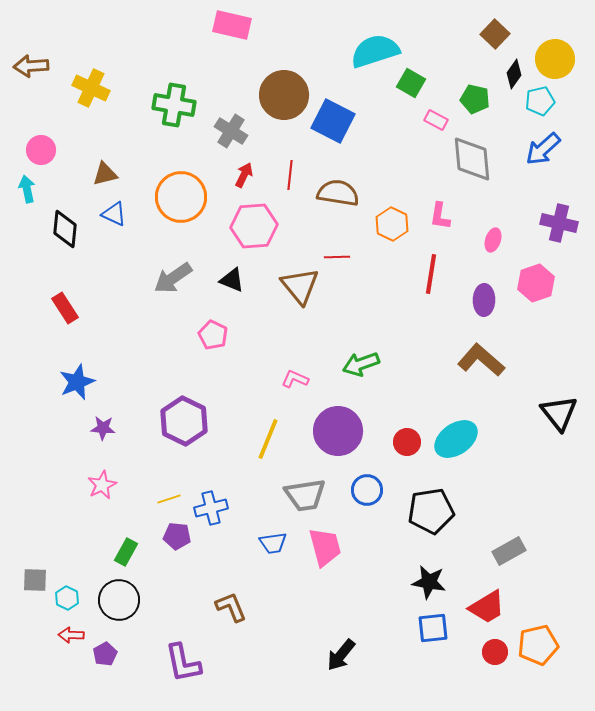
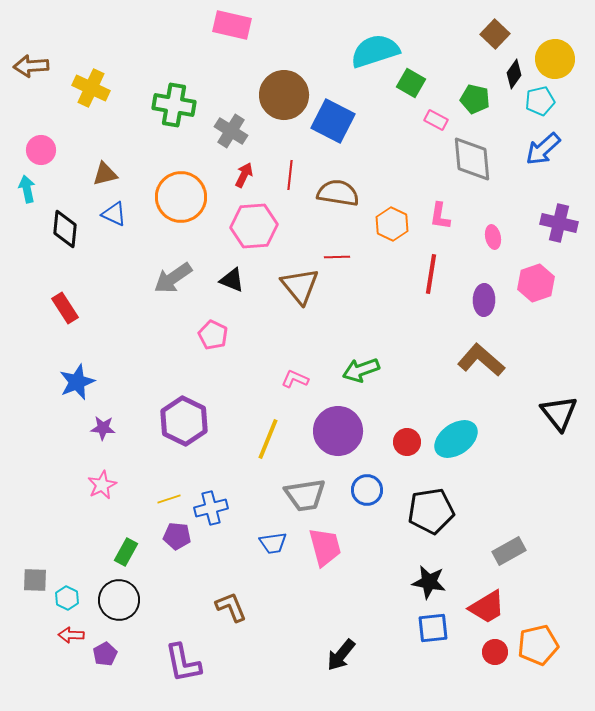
pink ellipse at (493, 240): moved 3 px up; rotated 30 degrees counterclockwise
green arrow at (361, 364): moved 6 px down
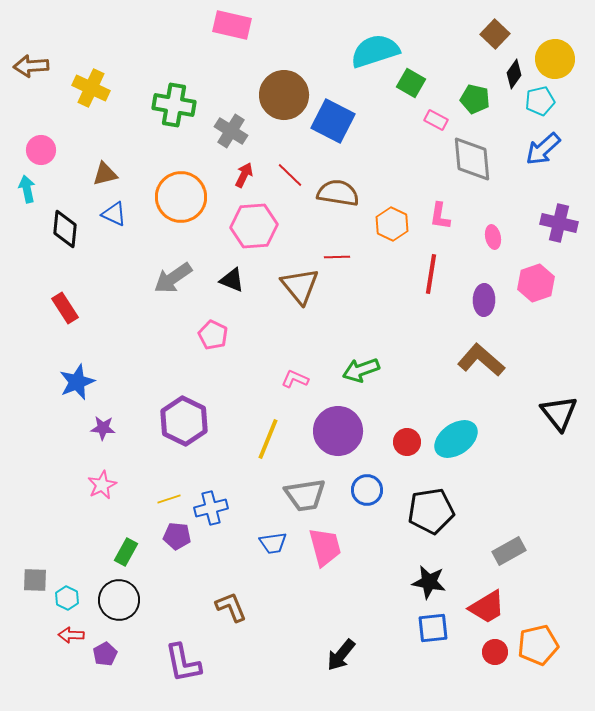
red line at (290, 175): rotated 52 degrees counterclockwise
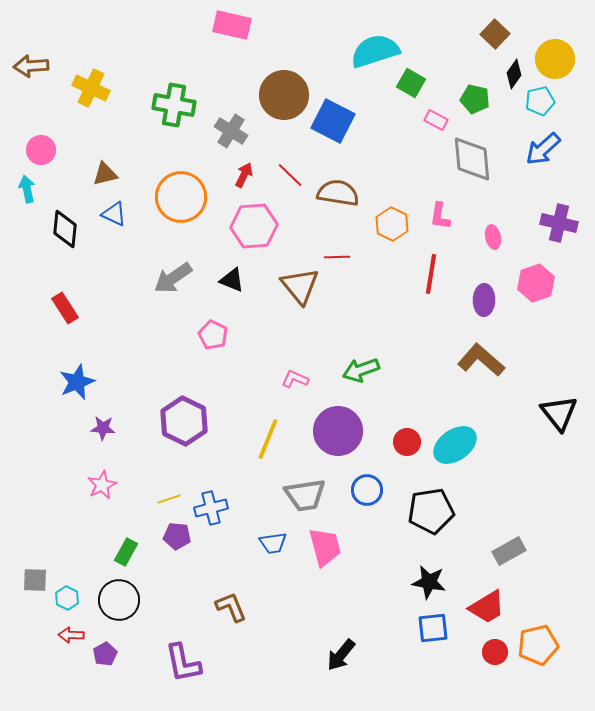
cyan ellipse at (456, 439): moved 1 px left, 6 px down
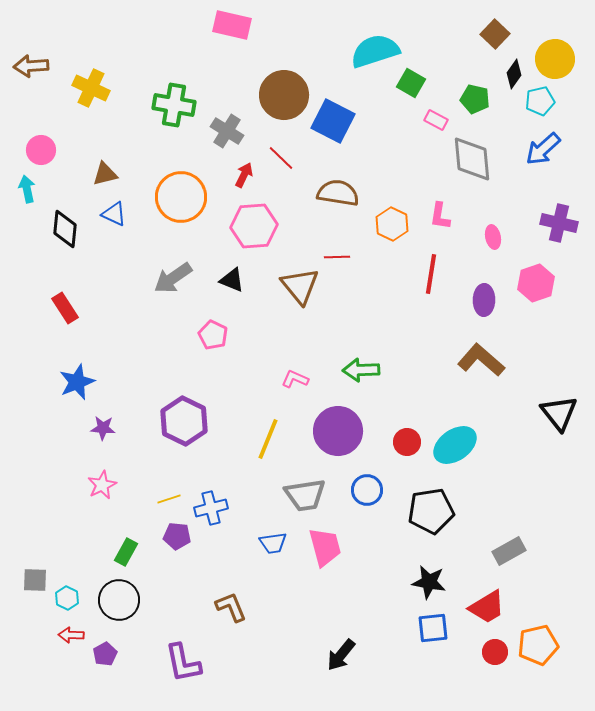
gray cross at (231, 131): moved 4 px left
red line at (290, 175): moved 9 px left, 17 px up
green arrow at (361, 370): rotated 18 degrees clockwise
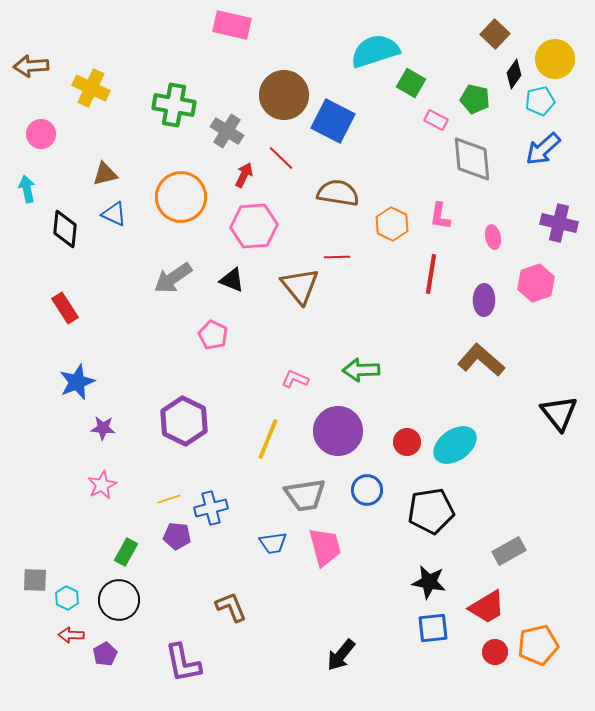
pink circle at (41, 150): moved 16 px up
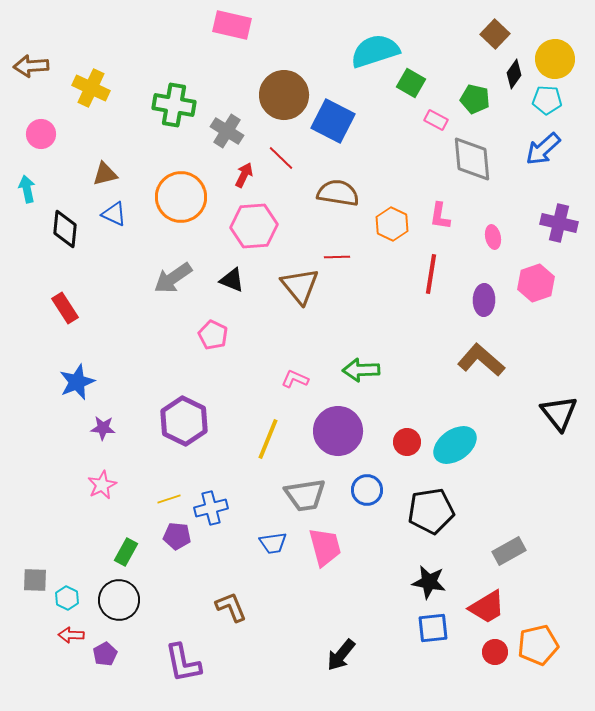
cyan pentagon at (540, 101): moved 7 px right, 1 px up; rotated 16 degrees clockwise
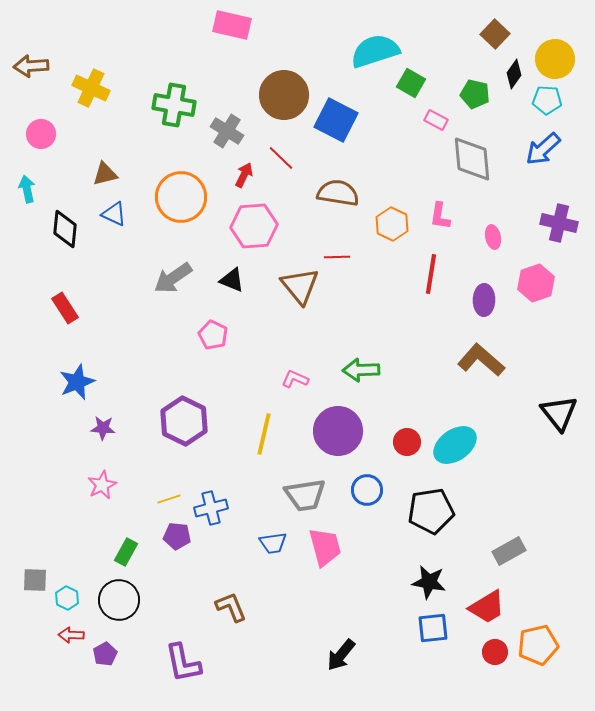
green pentagon at (475, 99): moved 5 px up
blue square at (333, 121): moved 3 px right, 1 px up
yellow line at (268, 439): moved 4 px left, 5 px up; rotated 9 degrees counterclockwise
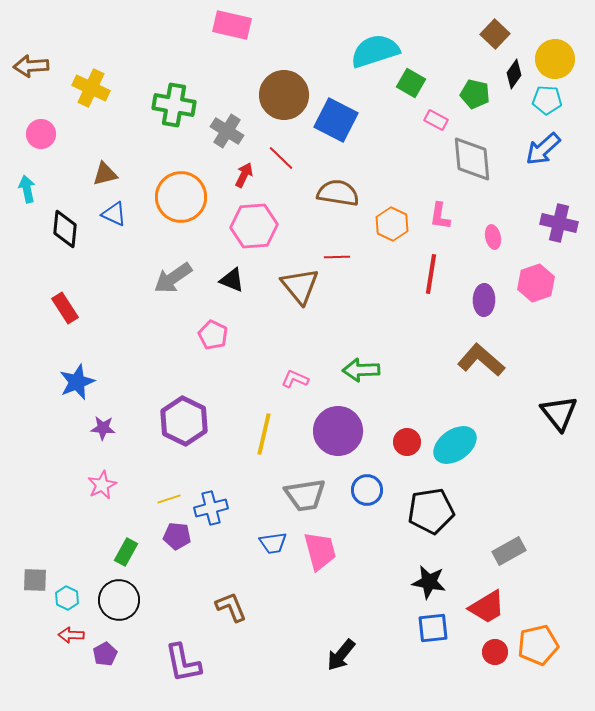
pink trapezoid at (325, 547): moved 5 px left, 4 px down
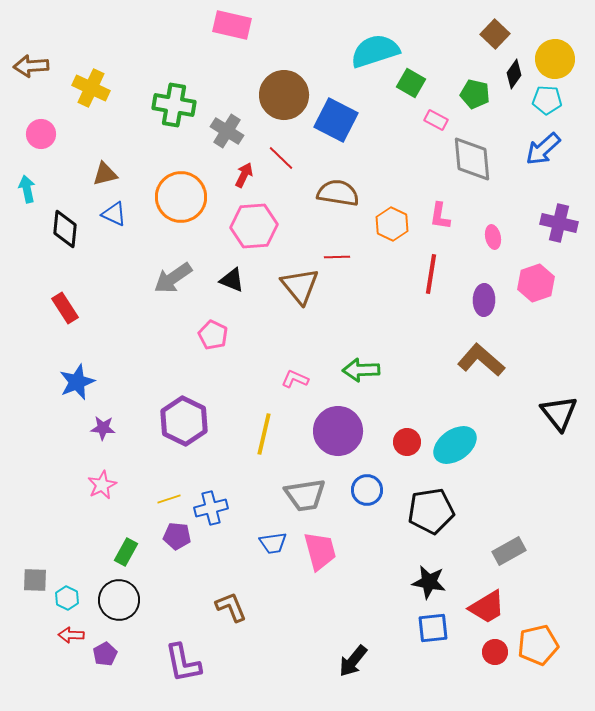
black arrow at (341, 655): moved 12 px right, 6 px down
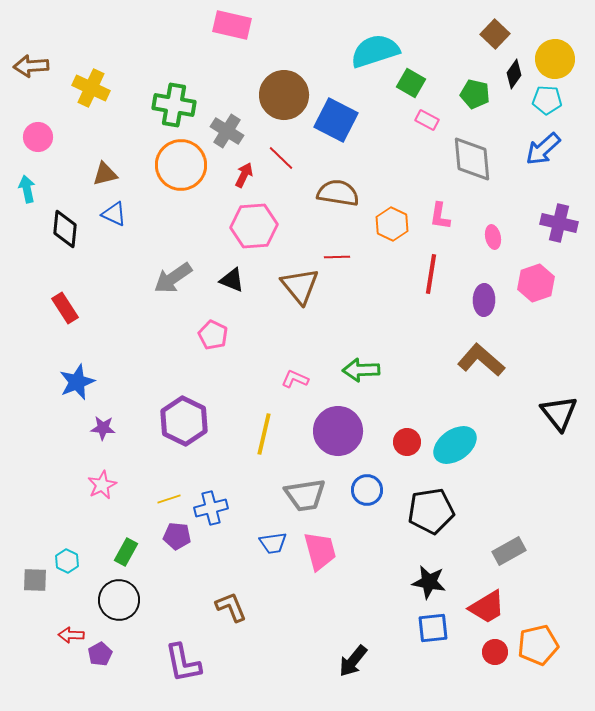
pink rectangle at (436, 120): moved 9 px left
pink circle at (41, 134): moved 3 px left, 3 px down
orange circle at (181, 197): moved 32 px up
cyan hexagon at (67, 598): moved 37 px up
purple pentagon at (105, 654): moved 5 px left
